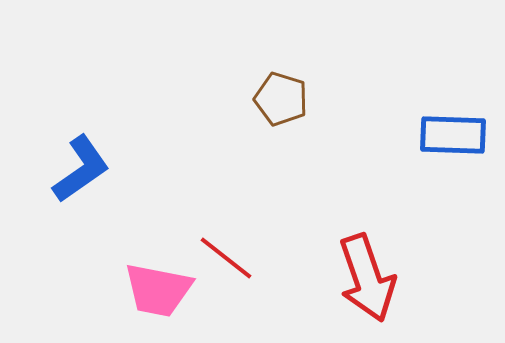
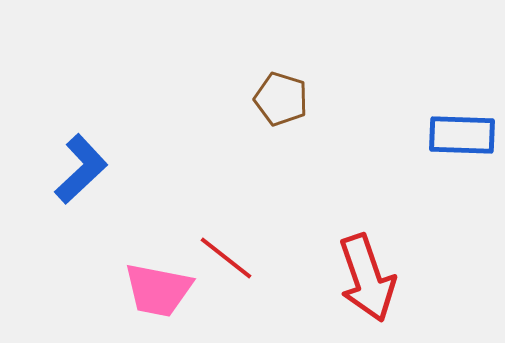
blue rectangle: moved 9 px right
blue L-shape: rotated 8 degrees counterclockwise
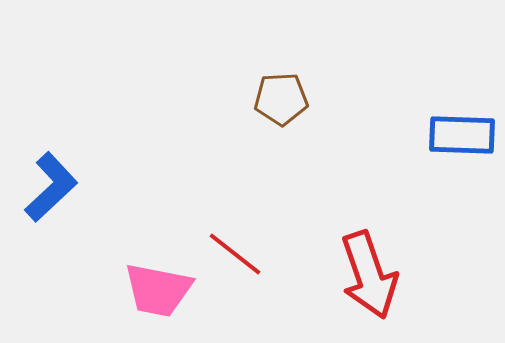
brown pentagon: rotated 20 degrees counterclockwise
blue L-shape: moved 30 px left, 18 px down
red line: moved 9 px right, 4 px up
red arrow: moved 2 px right, 3 px up
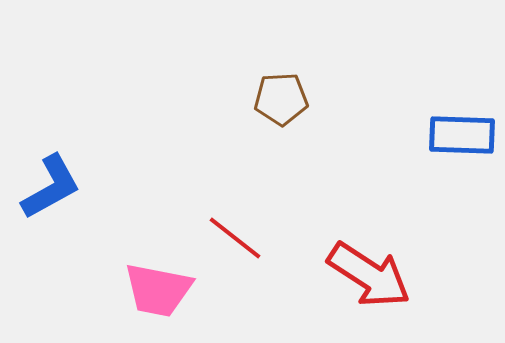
blue L-shape: rotated 14 degrees clockwise
red line: moved 16 px up
red arrow: rotated 38 degrees counterclockwise
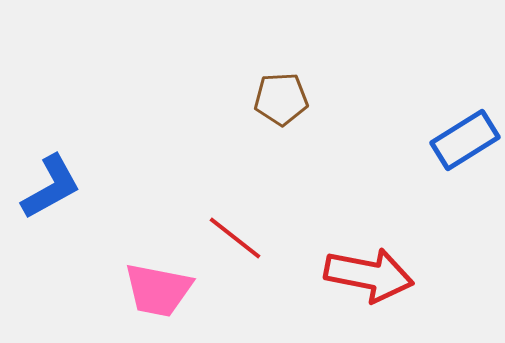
blue rectangle: moved 3 px right, 5 px down; rotated 34 degrees counterclockwise
red arrow: rotated 22 degrees counterclockwise
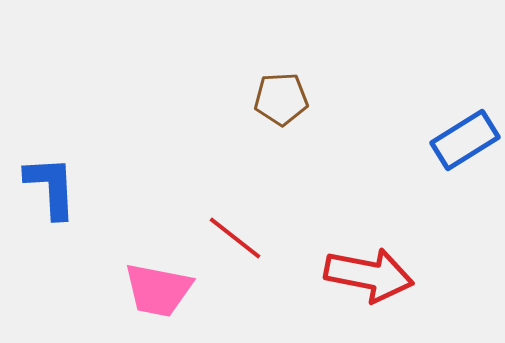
blue L-shape: rotated 64 degrees counterclockwise
